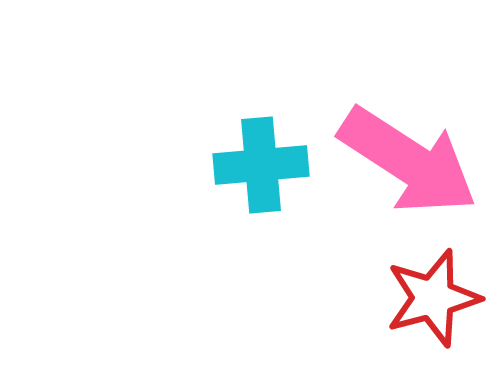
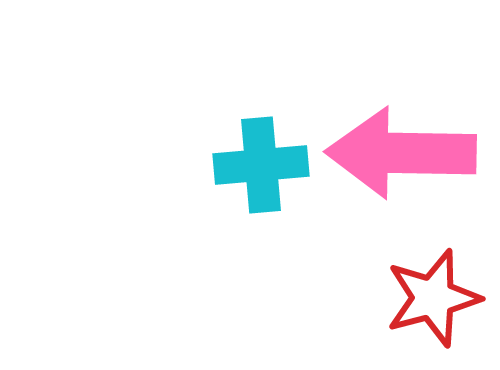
pink arrow: moved 7 px left, 8 px up; rotated 148 degrees clockwise
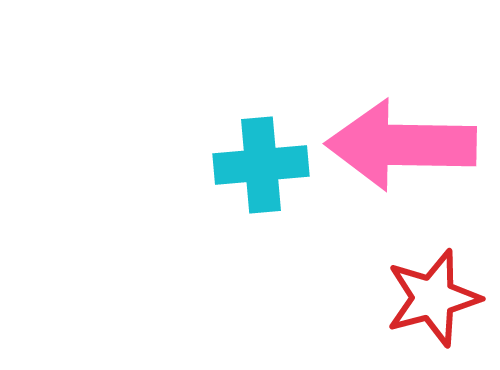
pink arrow: moved 8 px up
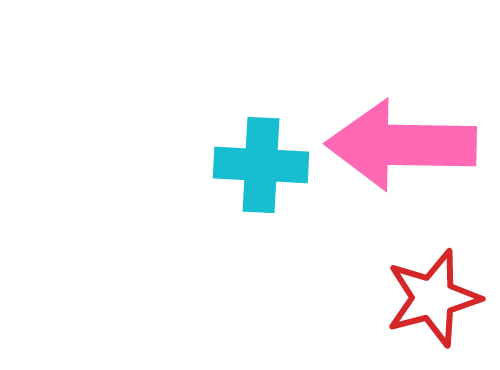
cyan cross: rotated 8 degrees clockwise
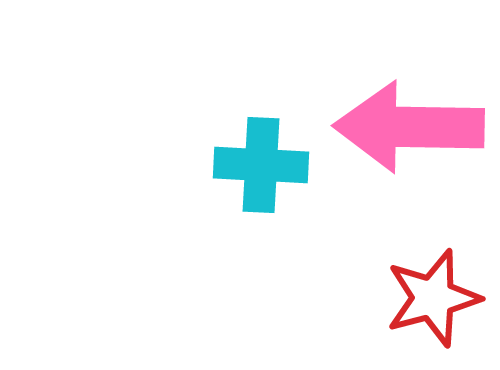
pink arrow: moved 8 px right, 18 px up
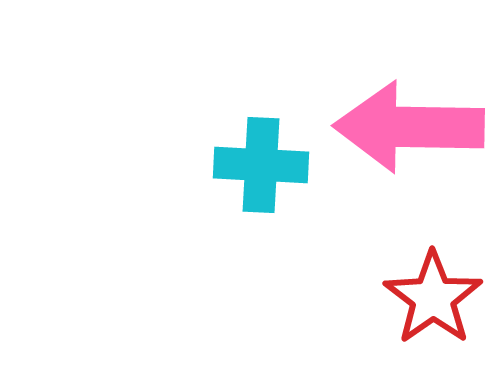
red star: rotated 20 degrees counterclockwise
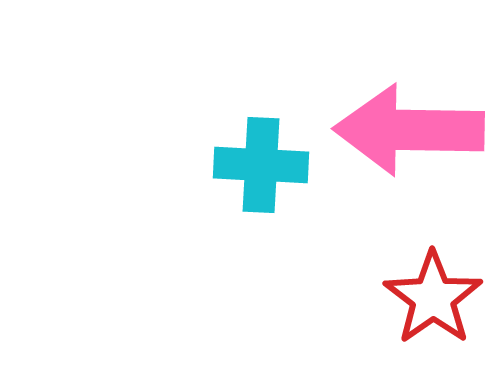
pink arrow: moved 3 px down
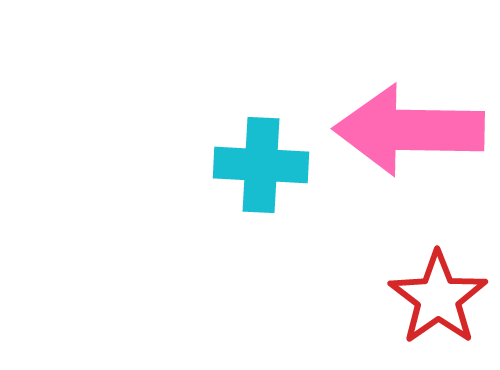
red star: moved 5 px right
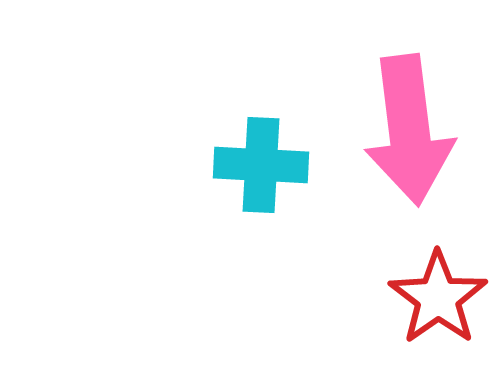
pink arrow: rotated 98 degrees counterclockwise
